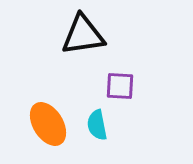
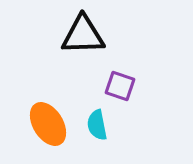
black triangle: rotated 6 degrees clockwise
purple square: rotated 16 degrees clockwise
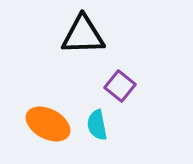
purple square: rotated 20 degrees clockwise
orange ellipse: rotated 30 degrees counterclockwise
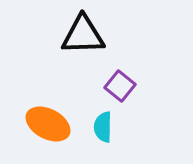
cyan semicircle: moved 6 px right, 2 px down; rotated 12 degrees clockwise
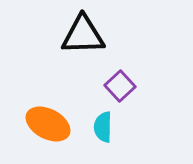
purple square: rotated 8 degrees clockwise
